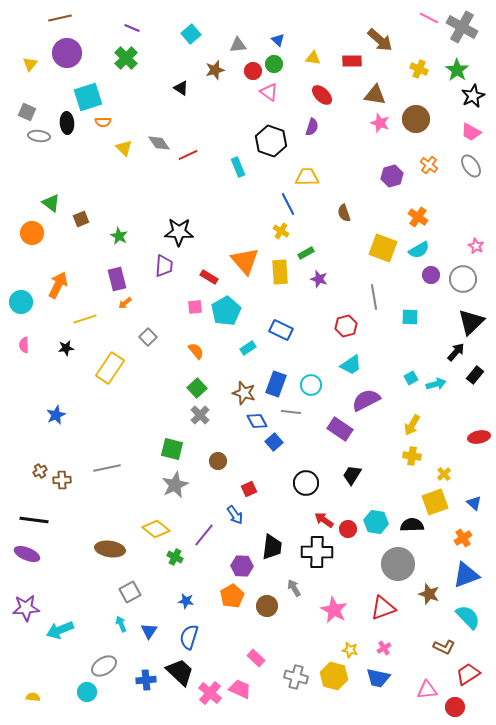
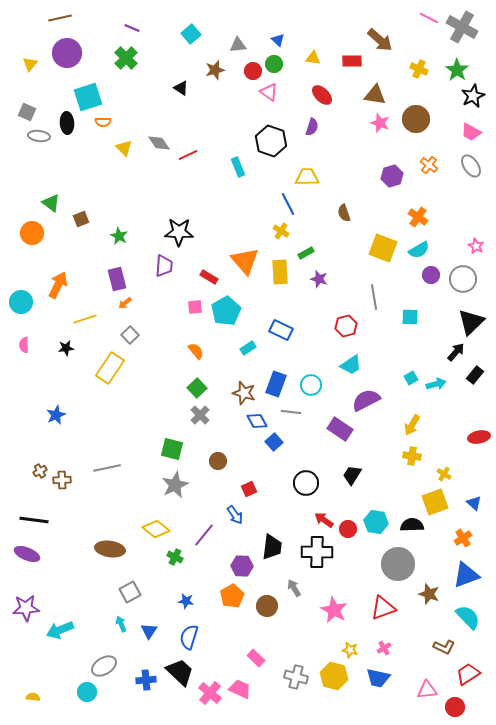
gray square at (148, 337): moved 18 px left, 2 px up
yellow cross at (444, 474): rotated 16 degrees counterclockwise
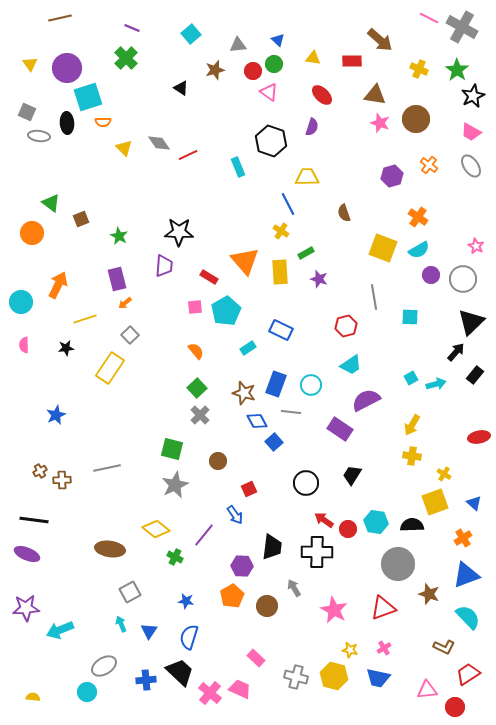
purple circle at (67, 53): moved 15 px down
yellow triangle at (30, 64): rotated 14 degrees counterclockwise
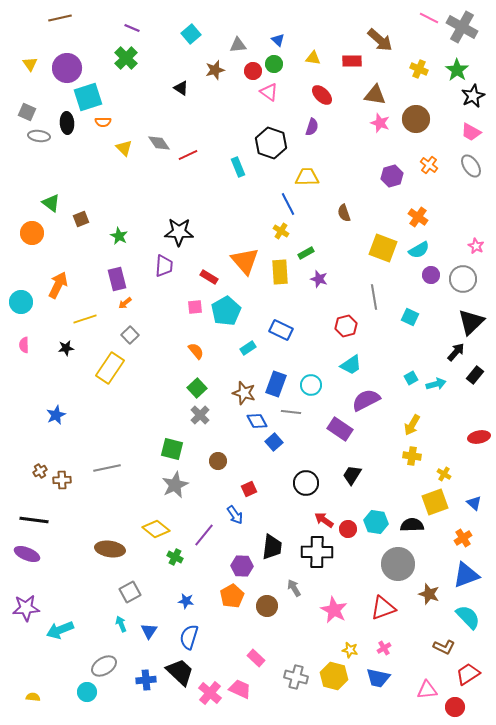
black hexagon at (271, 141): moved 2 px down
cyan square at (410, 317): rotated 24 degrees clockwise
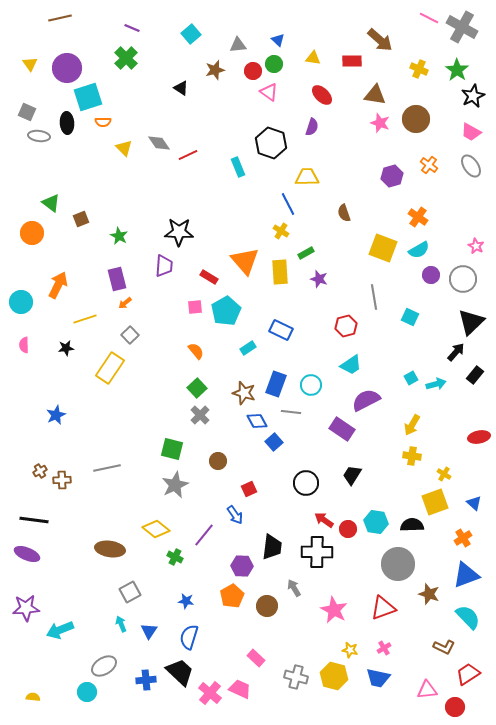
purple rectangle at (340, 429): moved 2 px right
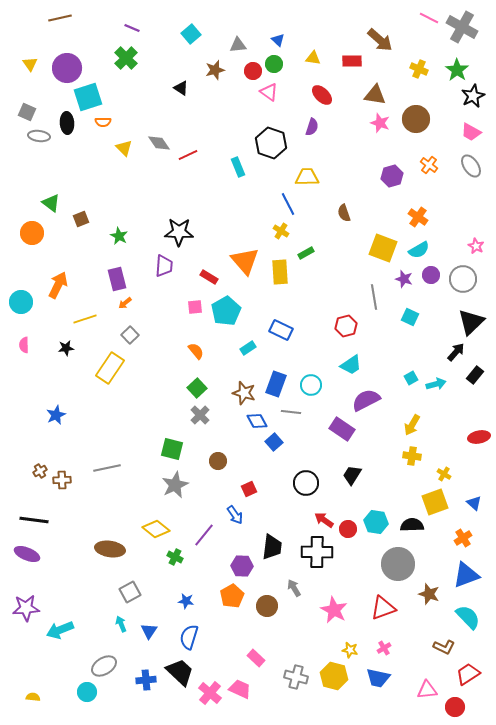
purple star at (319, 279): moved 85 px right
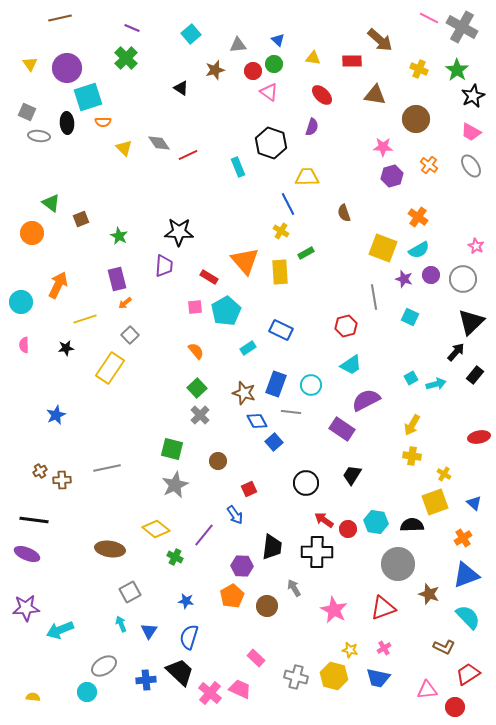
pink star at (380, 123): moved 3 px right, 24 px down; rotated 18 degrees counterclockwise
